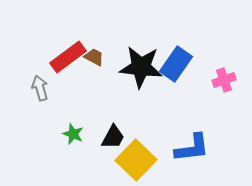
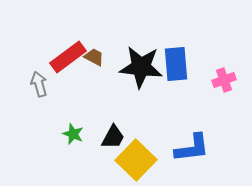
blue rectangle: rotated 40 degrees counterclockwise
gray arrow: moved 1 px left, 4 px up
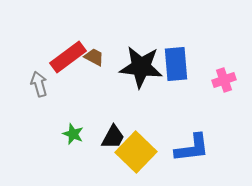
yellow square: moved 8 px up
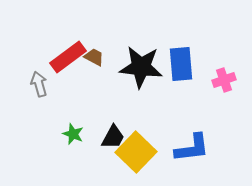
blue rectangle: moved 5 px right
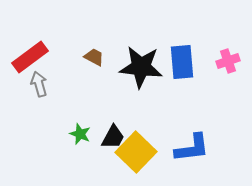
red rectangle: moved 38 px left
blue rectangle: moved 1 px right, 2 px up
pink cross: moved 4 px right, 19 px up
green star: moved 7 px right
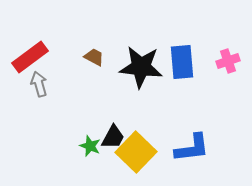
green star: moved 10 px right, 12 px down
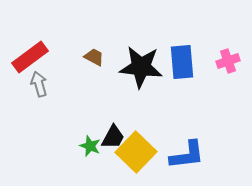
blue L-shape: moved 5 px left, 7 px down
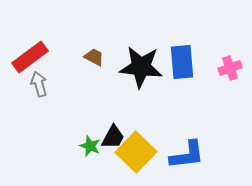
pink cross: moved 2 px right, 7 px down
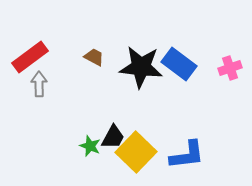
blue rectangle: moved 3 px left, 2 px down; rotated 48 degrees counterclockwise
gray arrow: rotated 15 degrees clockwise
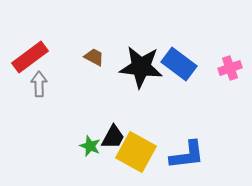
yellow square: rotated 15 degrees counterclockwise
